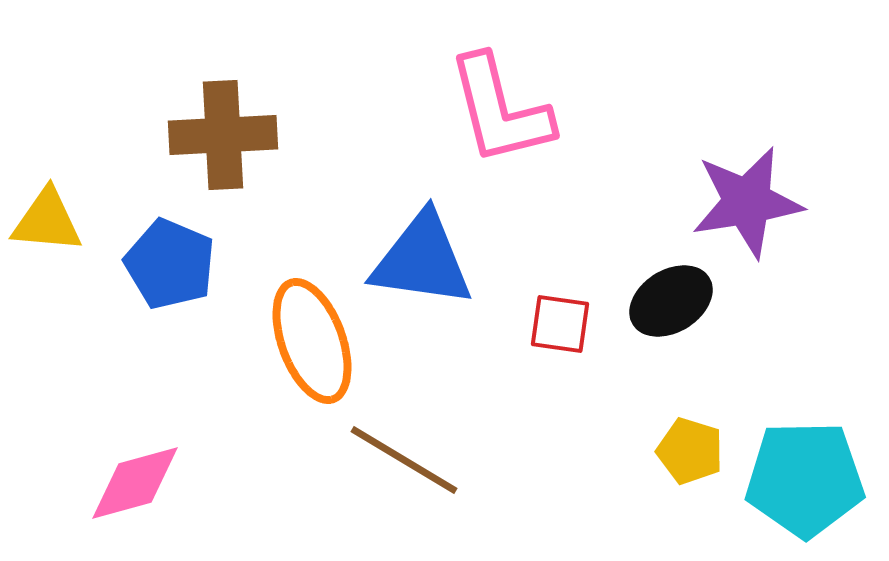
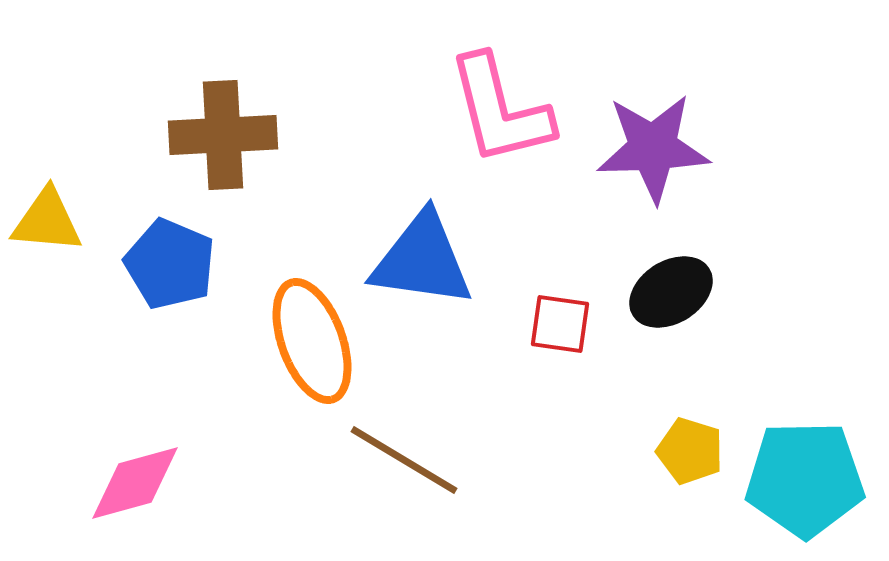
purple star: moved 94 px left, 54 px up; rotated 7 degrees clockwise
black ellipse: moved 9 px up
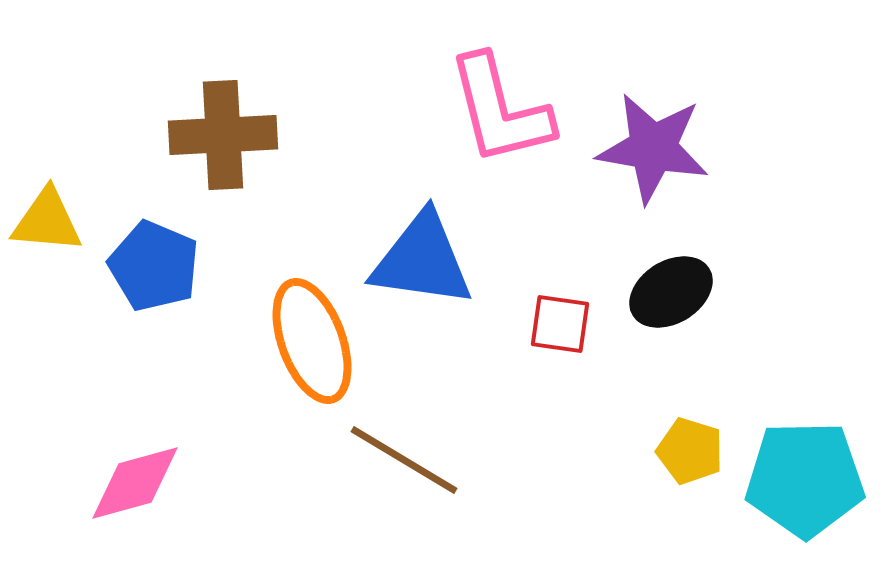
purple star: rotated 12 degrees clockwise
blue pentagon: moved 16 px left, 2 px down
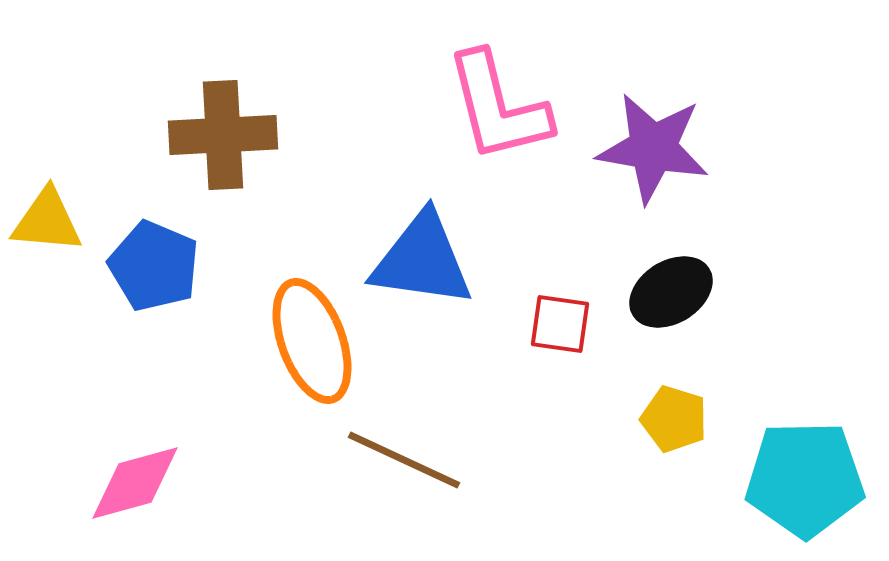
pink L-shape: moved 2 px left, 3 px up
yellow pentagon: moved 16 px left, 32 px up
brown line: rotated 6 degrees counterclockwise
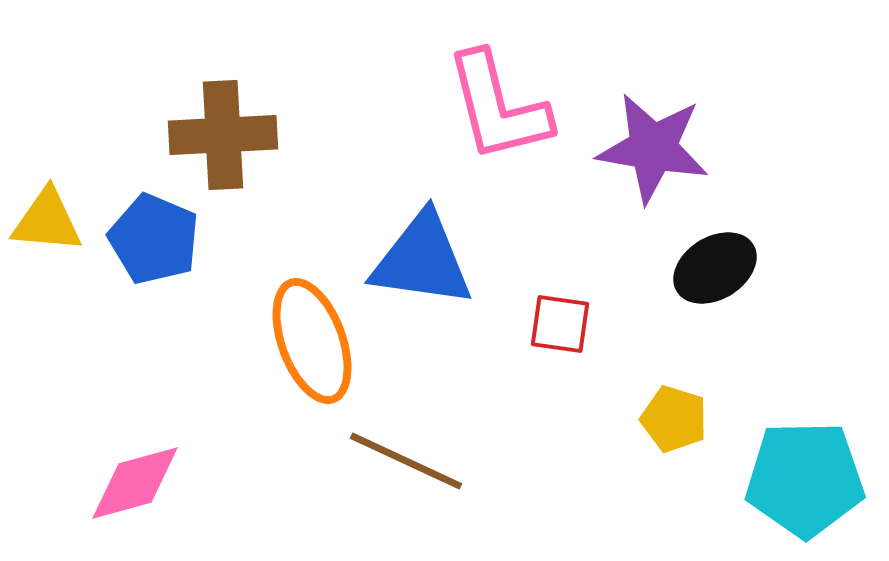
blue pentagon: moved 27 px up
black ellipse: moved 44 px right, 24 px up
brown line: moved 2 px right, 1 px down
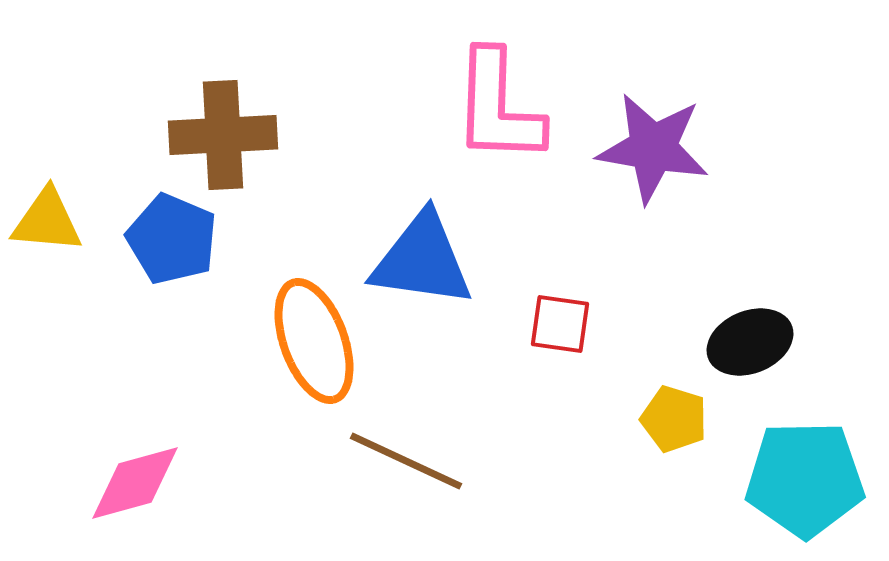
pink L-shape: rotated 16 degrees clockwise
blue pentagon: moved 18 px right
black ellipse: moved 35 px right, 74 px down; rotated 10 degrees clockwise
orange ellipse: moved 2 px right
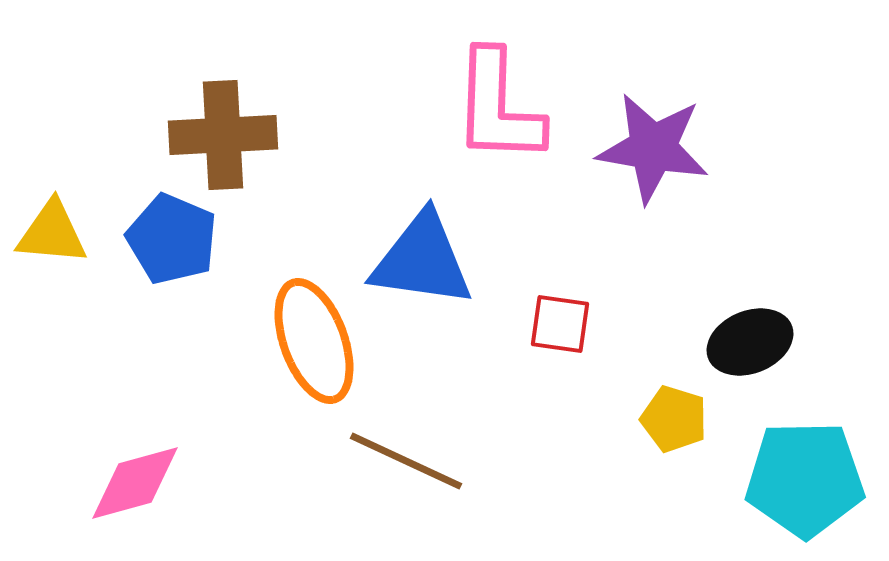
yellow triangle: moved 5 px right, 12 px down
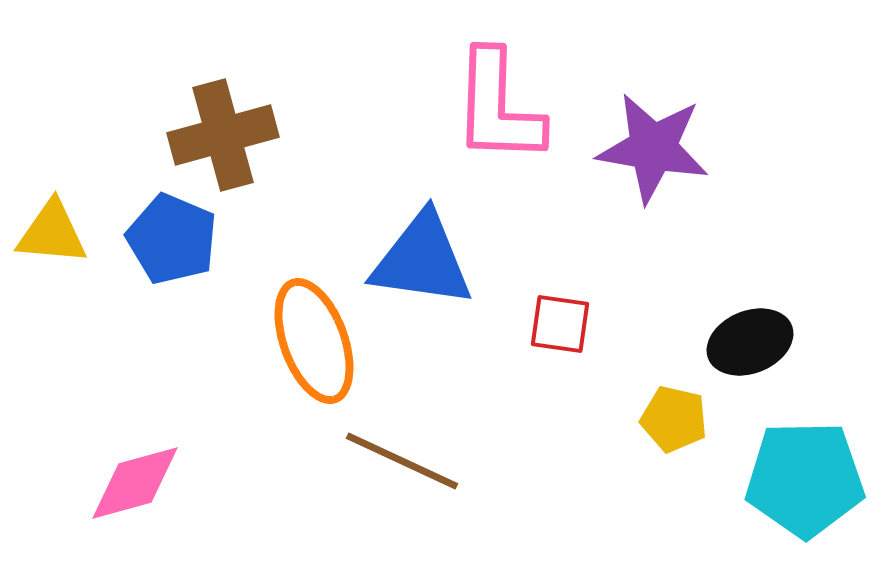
brown cross: rotated 12 degrees counterclockwise
yellow pentagon: rotated 4 degrees counterclockwise
brown line: moved 4 px left
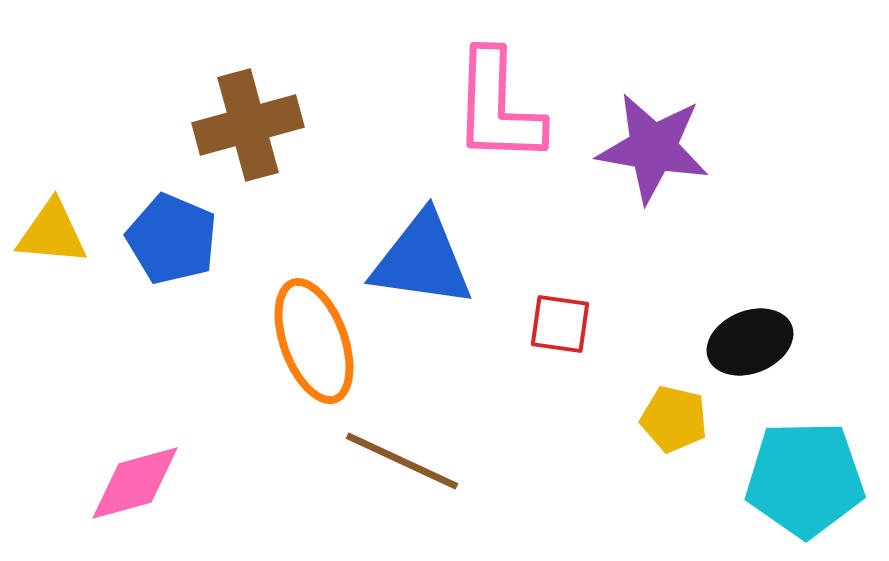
brown cross: moved 25 px right, 10 px up
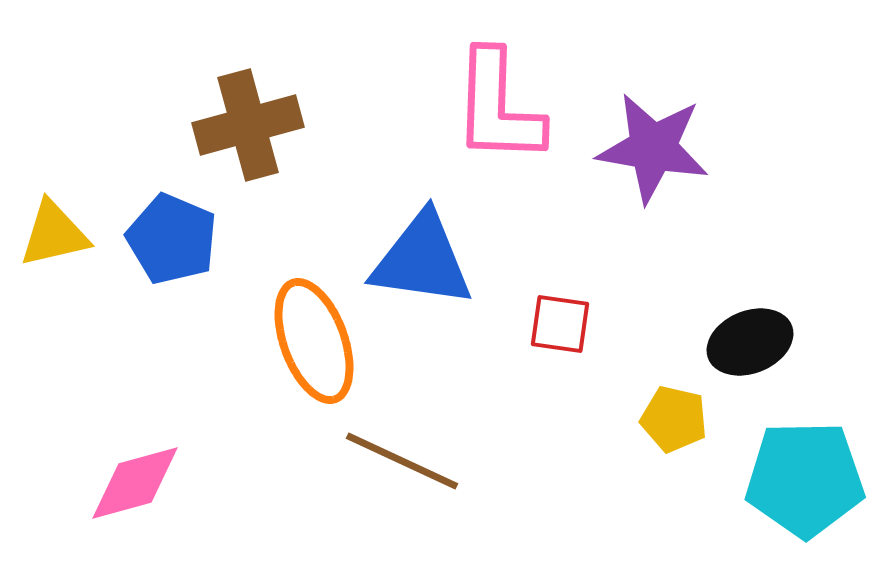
yellow triangle: moved 2 px right, 1 px down; rotated 18 degrees counterclockwise
